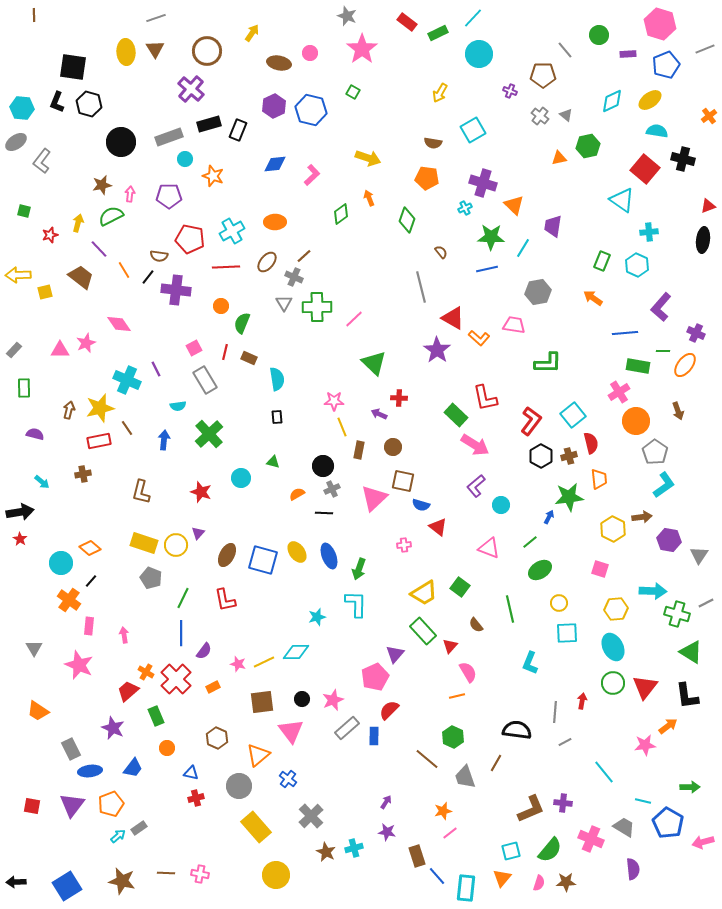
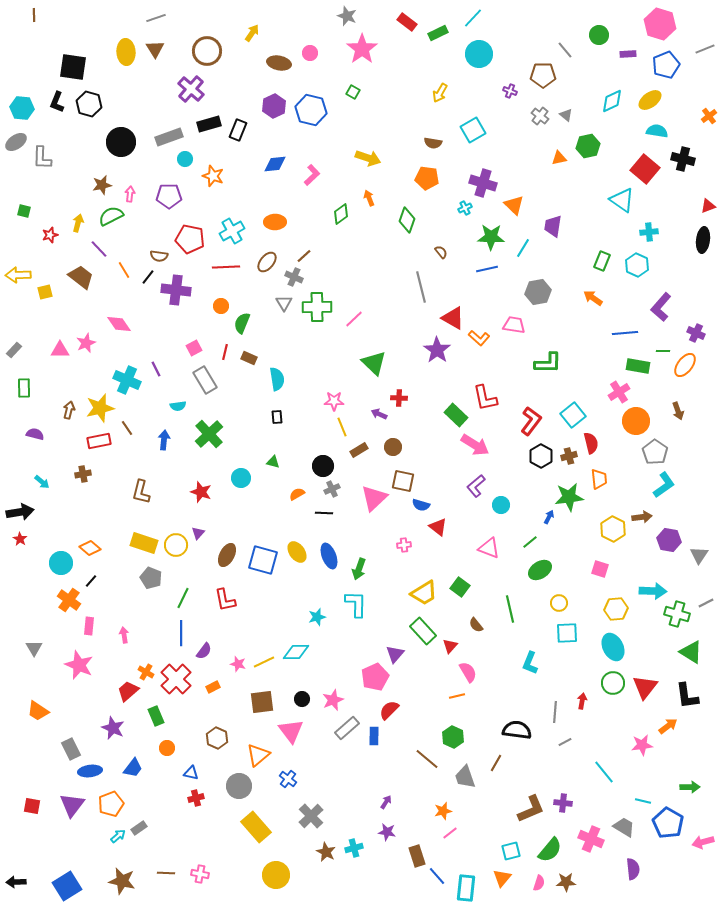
gray L-shape at (42, 161): moved 3 px up; rotated 35 degrees counterclockwise
brown rectangle at (359, 450): rotated 48 degrees clockwise
pink star at (645, 745): moved 3 px left
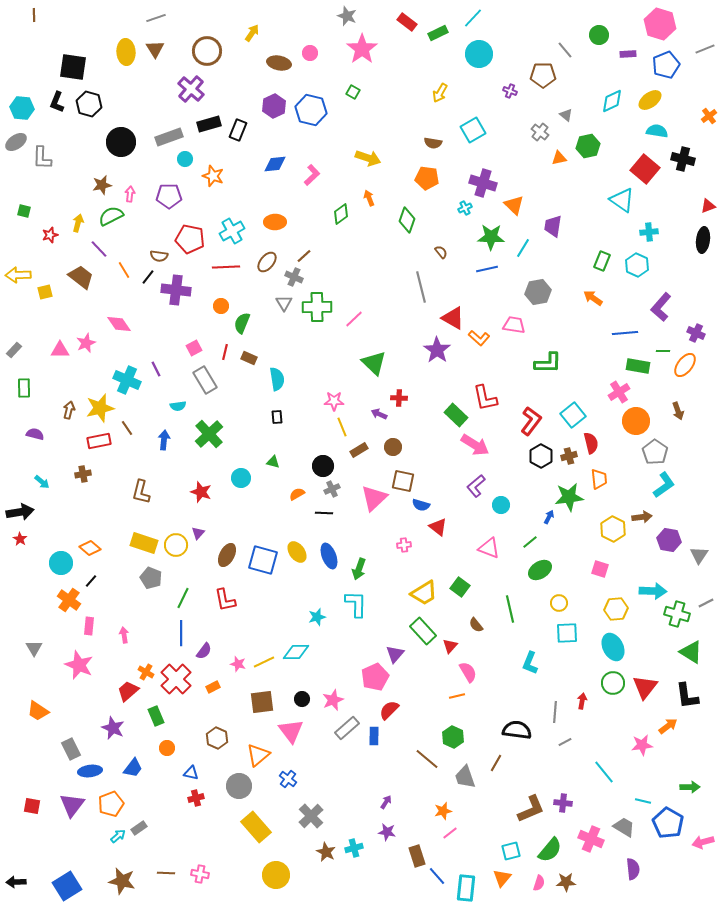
gray cross at (540, 116): moved 16 px down
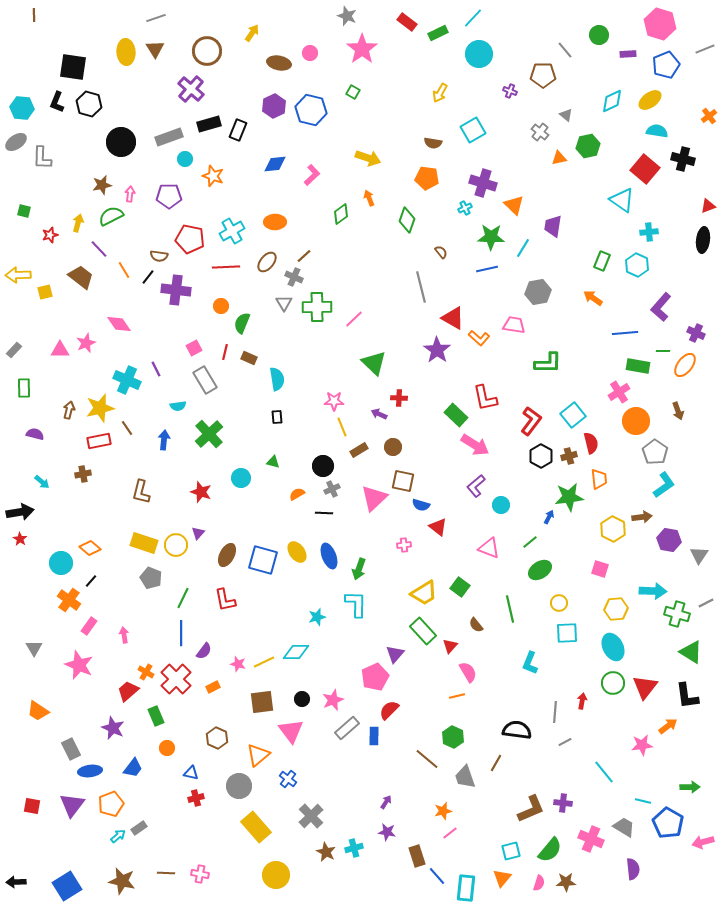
pink rectangle at (89, 626): rotated 30 degrees clockwise
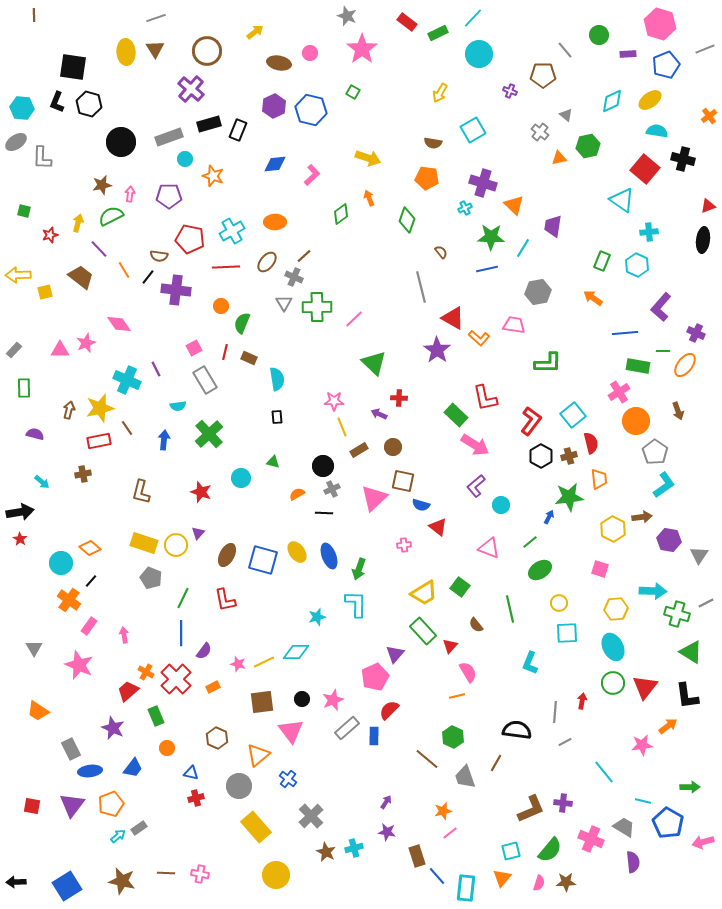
yellow arrow at (252, 33): moved 3 px right, 1 px up; rotated 18 degrees clockwise
purple semicircle at (633, 869): moved 7 px up
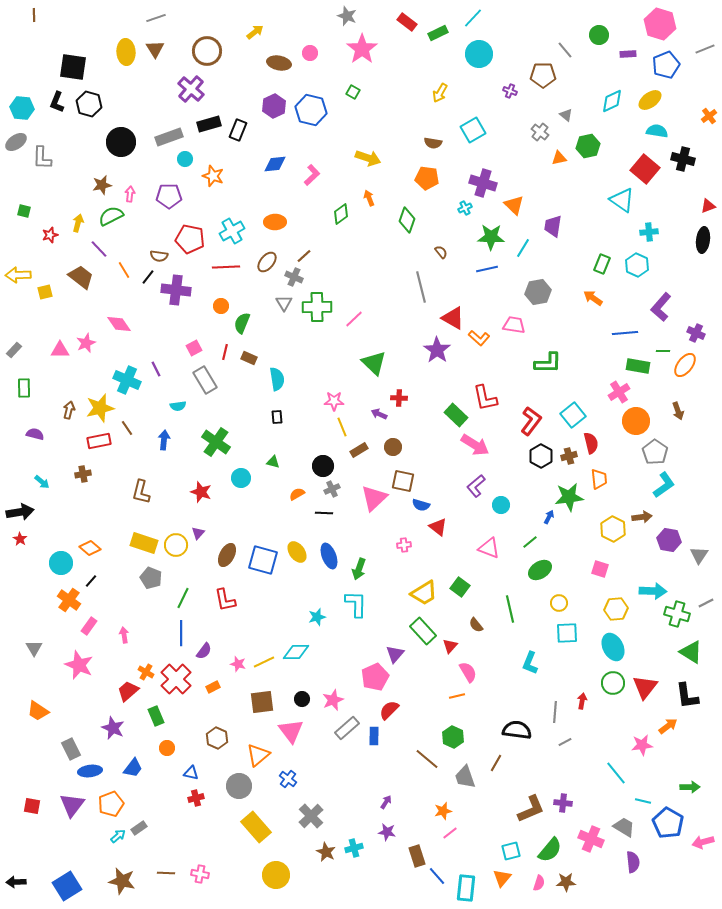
green rectangle at (602, 261): moved 3 px down
green cross at (209, 434): moved 7 px right, 8 px down; rotated 12 degrees counterclockwise
cyan line at (604, 772): moved 12 px right, 1 px down
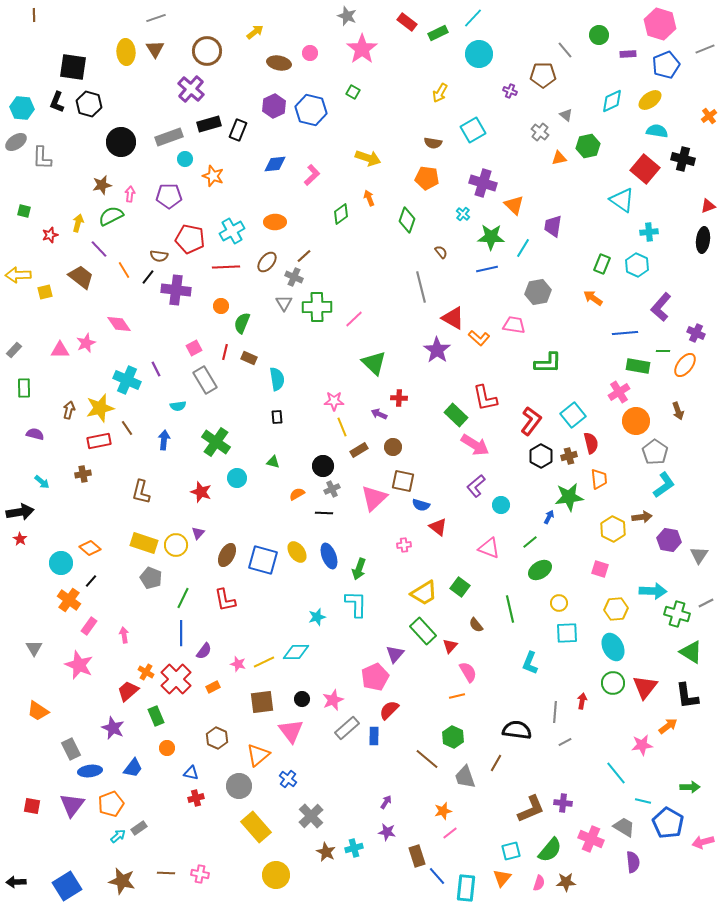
cyan cross at (465, 208): moved 2 px left, 6 px down; rotated 24 degrees counterclockwise
cyan circle at (241, 478): moved 4 px left
